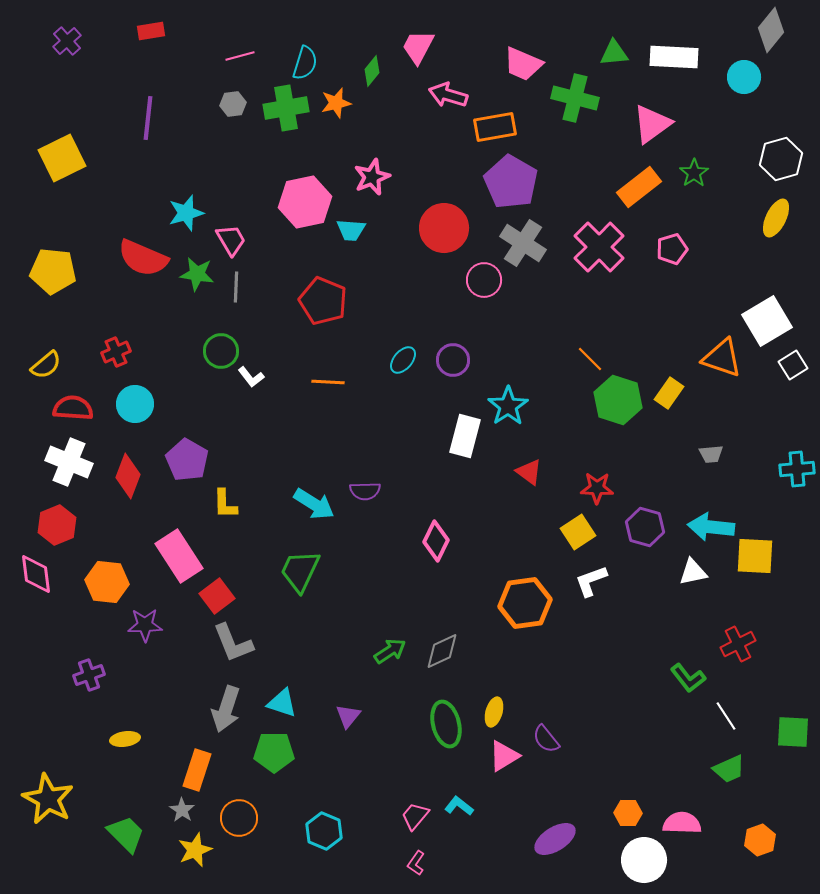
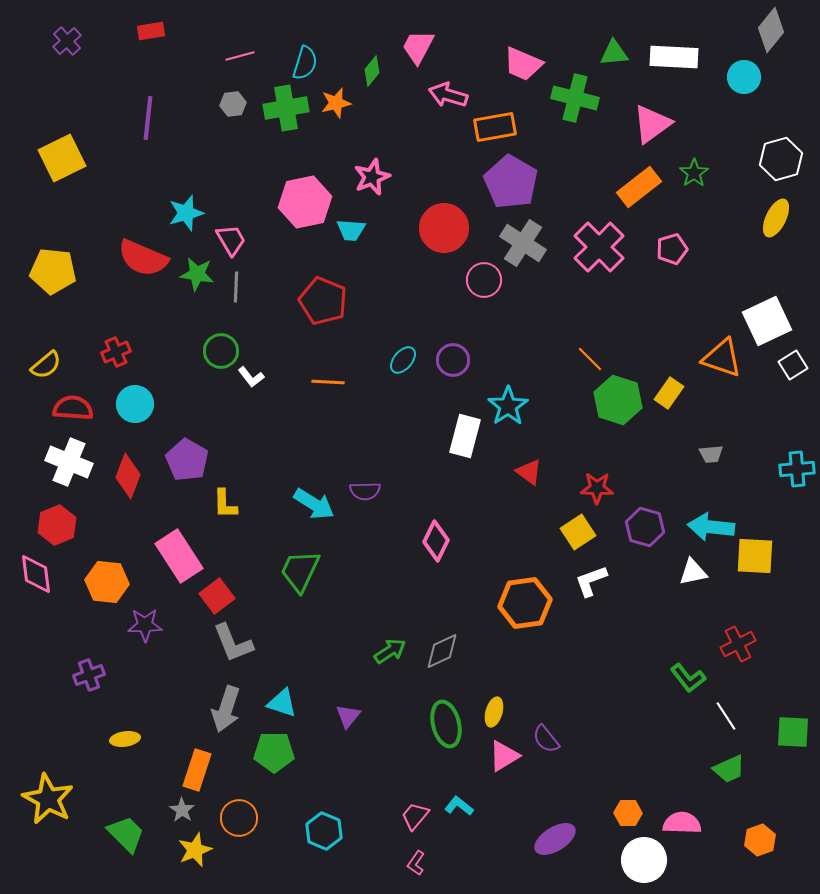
white square at (767, 321): rotated 6 degrees clockwise
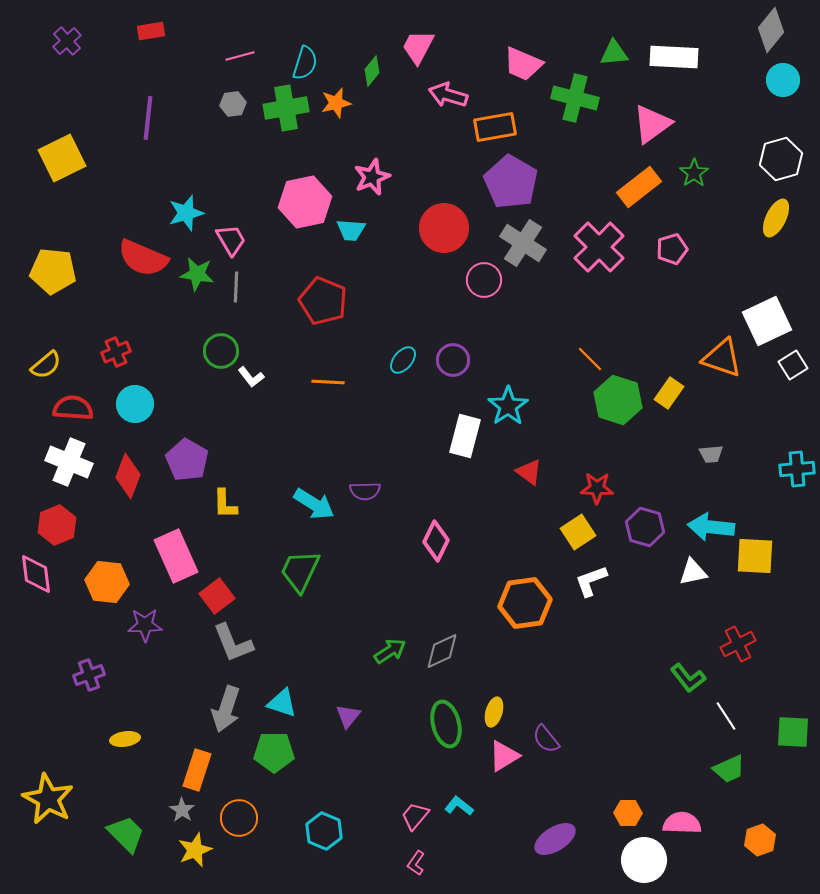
cyan circle at (744, 77): moved 39 px right, 3 px down
pink rectangle at (179, 556): moved 3 px left; rotated 9 degrees clockwise
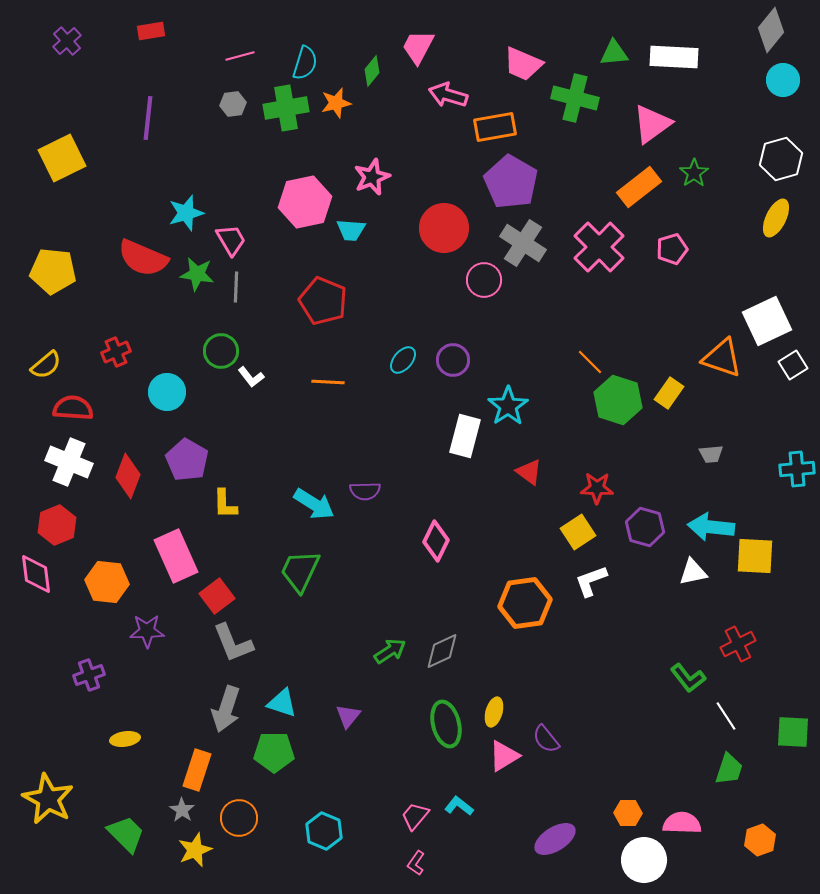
orange line at (590, 359): moved 3 px down
cyan circle at (135, 404): moved 32 px right, 12 px up
purple star at (145, 625): moved 2 px right, 6 px down
green trapezoid at (729, 769): rotated 48 degrees counterclockwise
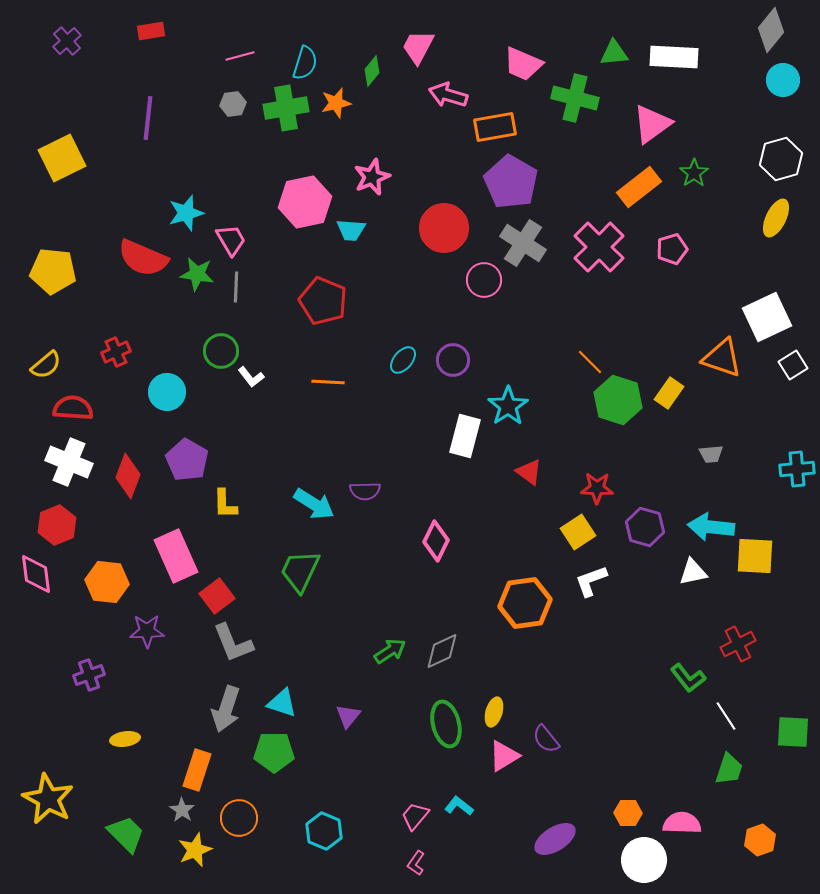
white square at (767, 321): moved 4 px up
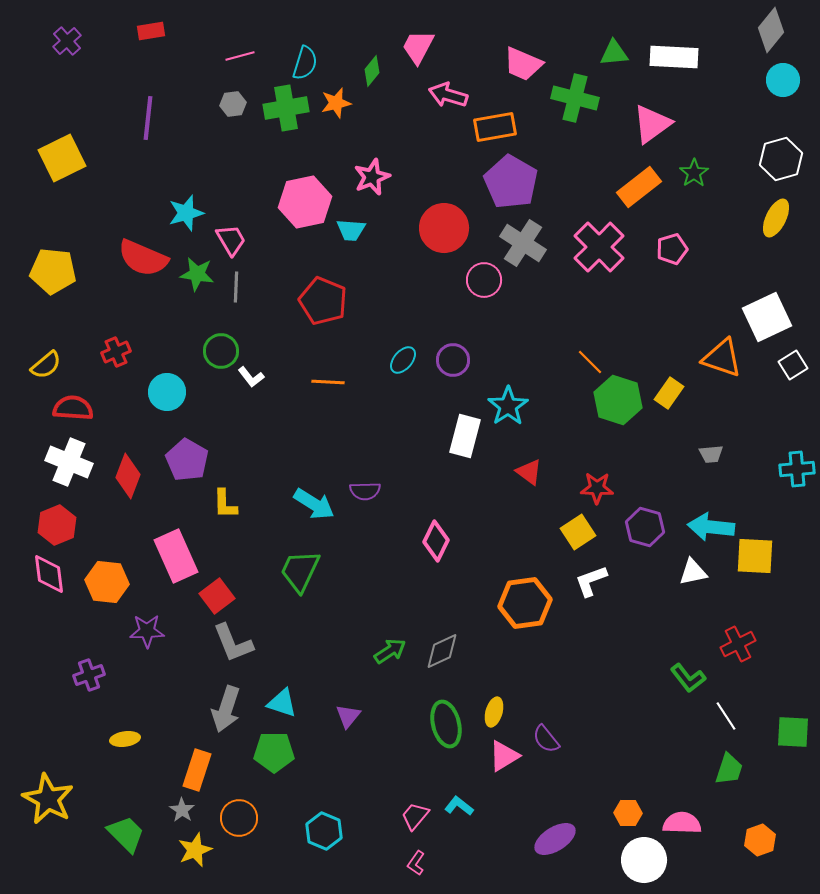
pink diamond at (36, 574): moved 13 px right
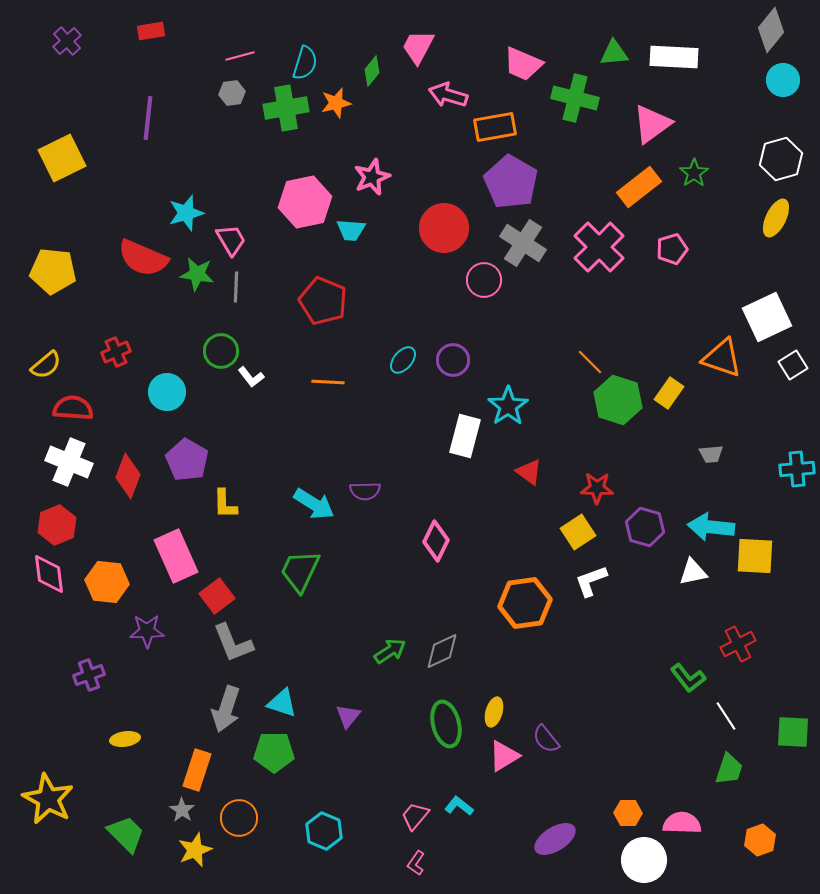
gray hexagon at (233, 104): moved 1 px left, 11 px up
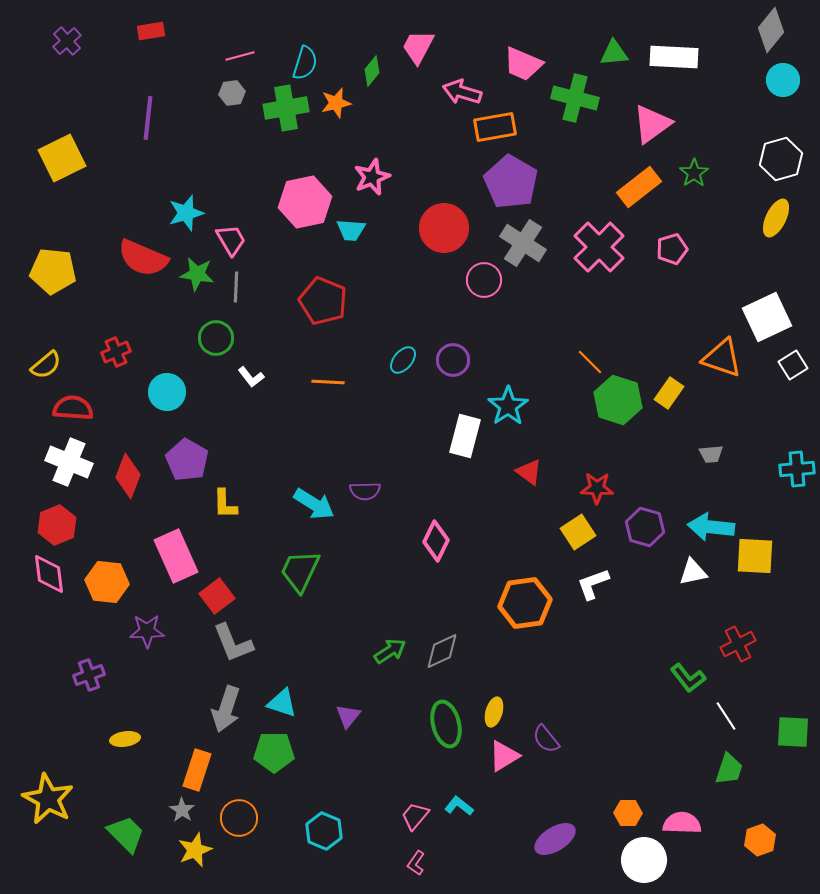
pink arrow at (448, 95): moved 14 px right, 3 px up
green circle at (221, 351): moved 5 px left, 13 px up
white L-shape at (591, 581): moved 2 px right, 3 px down
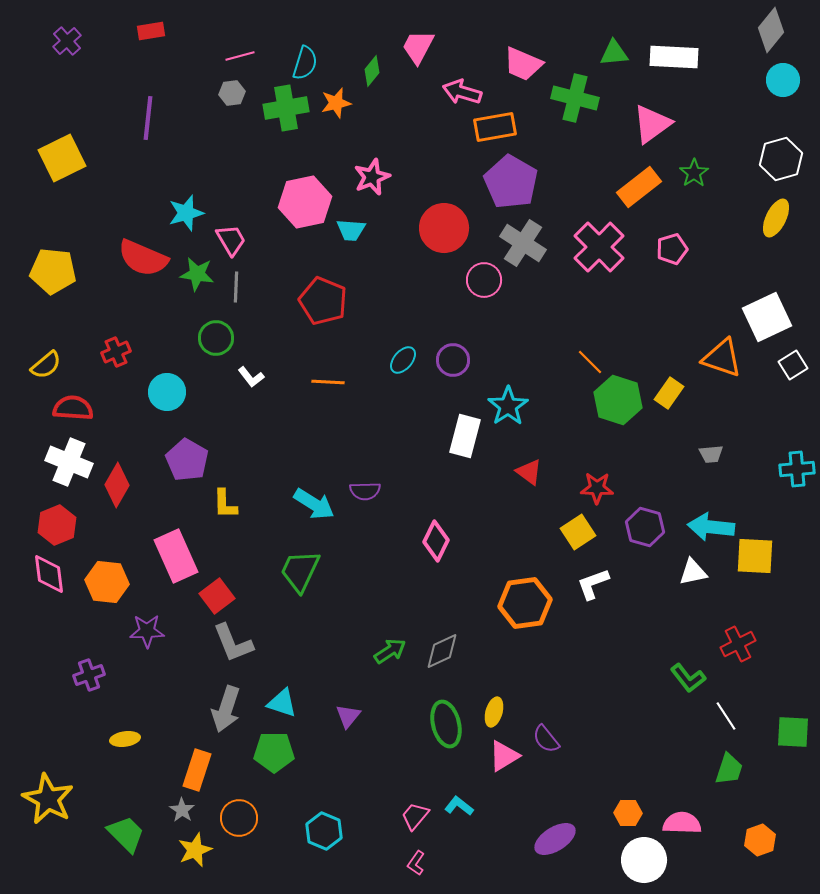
red diamond at (128, 476): moved 11 px left, 9 px down; rotated 9 degrees clockwise
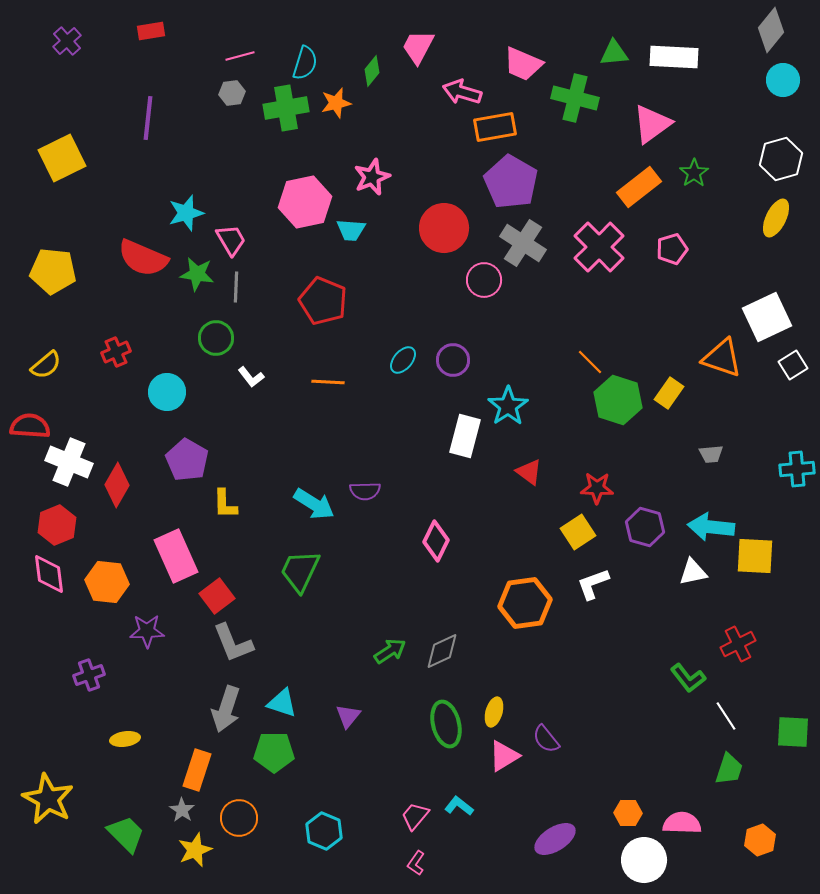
red semicircle at (73, 408): moved 43 px left, 18 px down
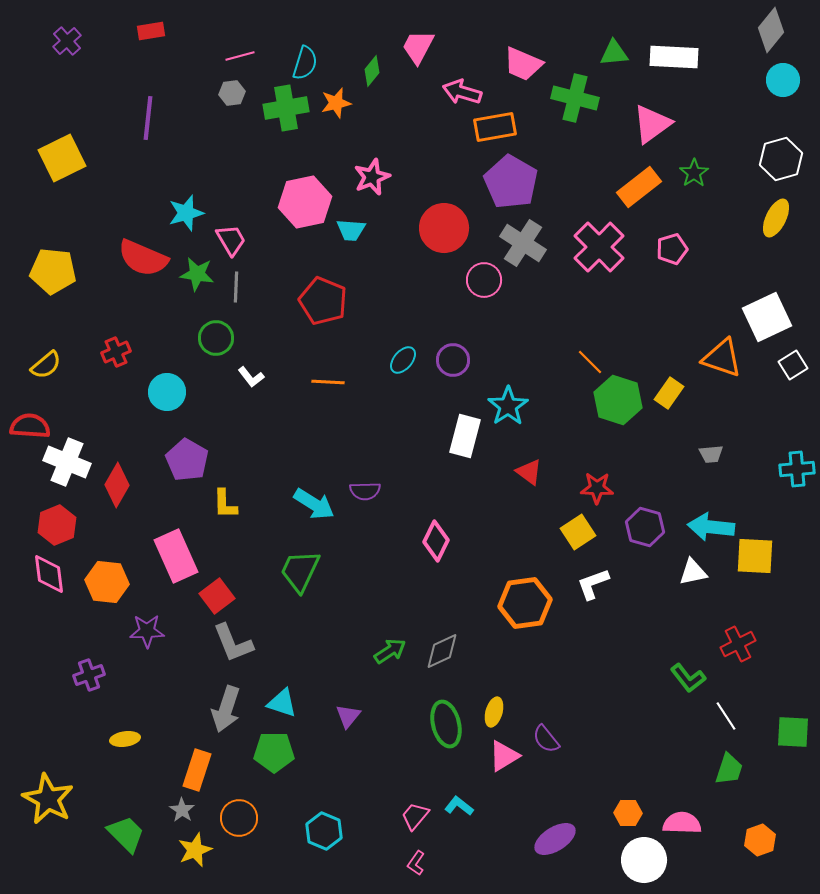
white cross at (69, 462): moved 2 px left
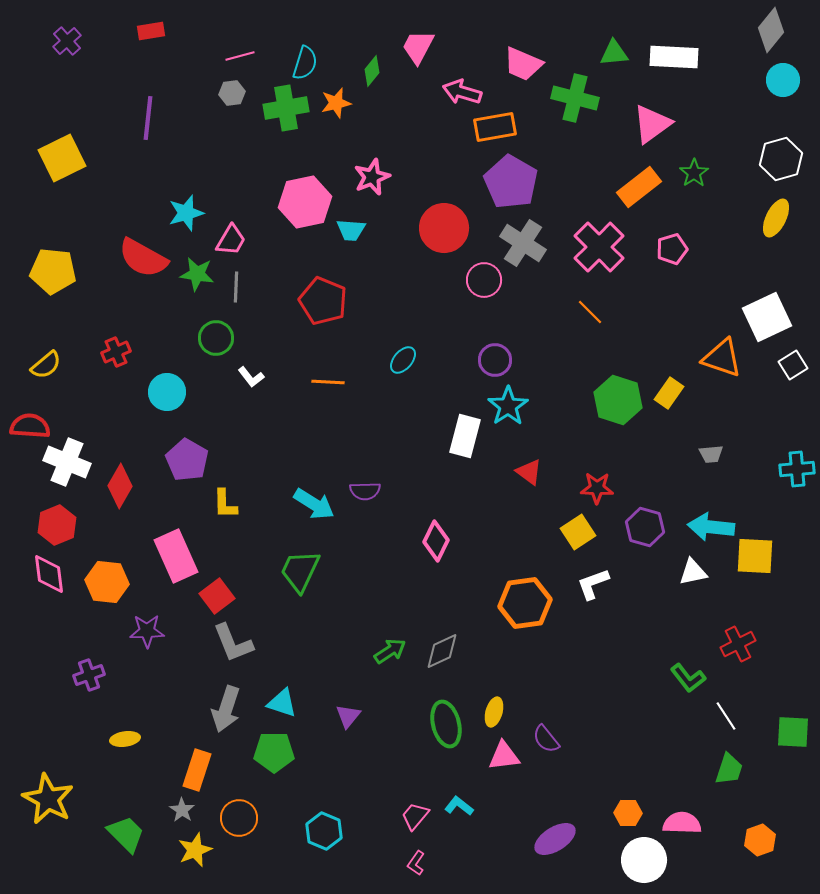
pink trapezoid at (231, 240): rotated 60 degrees clockwise
red semicircle at (143, 258): rotated 6 degrees clockwise
purple circle at (453, 360): moved 42 px right
orange line at (590, 362): moved 50 px up
red diamond at (117, 485): moved 3 px right, 1 px down
pink triangle at (504, 756): rotated 24 degrees clockwise
